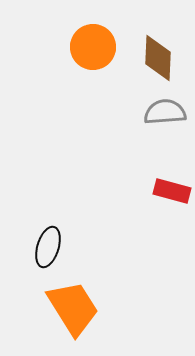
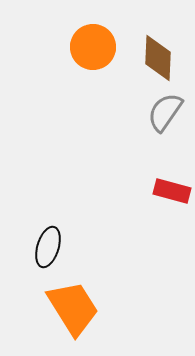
gray semicircle: rotated 51 degrees counterclockwise
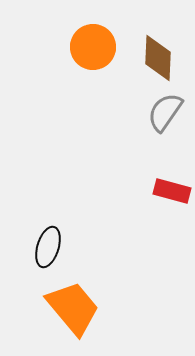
orange trapezoid: rotated 8 degrees counterclockwise
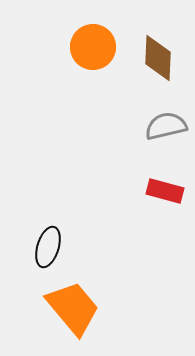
gray semicircle: moved 1 px right, 14 px down; rotated 42 degrees clockwise
red rectangle: moved 7 px left
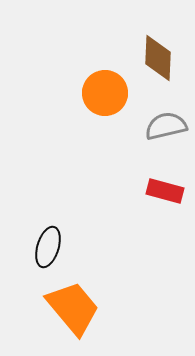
orange circle: moved 12 px right, 46 px down
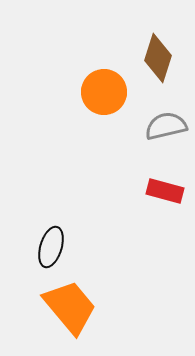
brown diamond: rotated 15 degrees clockwise
orange circle: moved 1 px left, 1 px up
black ellipse: moved 3 px right
orange trapezoid: moved 3 px left, 1 px up
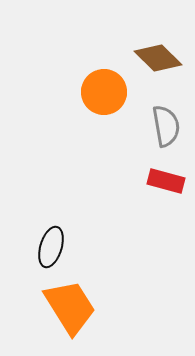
brown diamond: rotated 63 degrees counterclockwise
gray semicircle: rotated 93 degrees clockwise
red rectangle: moved 1 px right, 10 px up
orange trapezoid: rotated 8 degrees clockwise
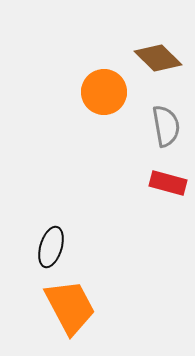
red rectangle: moved 2 px right, 2 px down
orange trapezoid: rotated 4 degrees clockwise
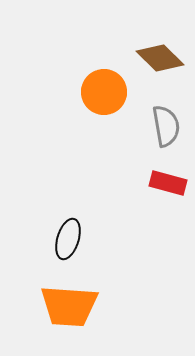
brown diamond: moved 2 px right
black ellipse: moved 17 px right, 8 px up
orange trapezoid: moved 1 px left, 1 px up; rotated 122 degrees clockwise
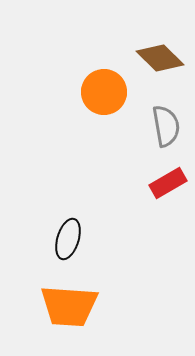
red rectangle: rotated 45 degrees counterclockwise
